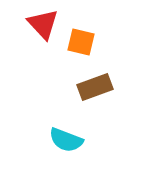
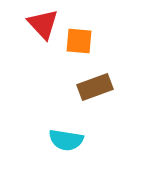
orange square: moved 2 px left, 1 px up; rotated 8 degrees counterclockwise
cyan semicircle: rotated 12 degrees counterclockwise
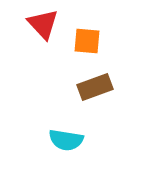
orange square: moved 8 px right
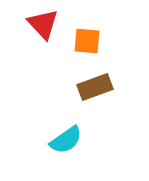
cyan semicircle: rotated 44 degrees counterclockwise
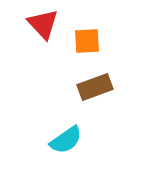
orange square: rotated 8 degrees counterclockwise
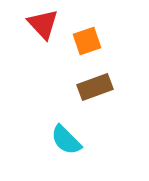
orange square: rotated 16 degrees counterclockwise
cyan semicircle: rotated 80 degrees clockwise
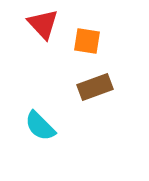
orange square: rotated 28 degrees clockwise
cyan semicircle: moved 26 px left, 14 px up
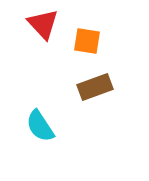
cyan semicircle: rotated 12 degrees clockwise
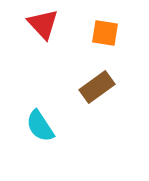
orange square: moved 18 px right, 8 px up
brown rectangle: moved 2 px right; rotated 16 degrees counterclockwise
